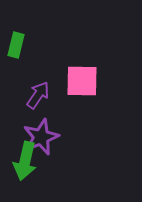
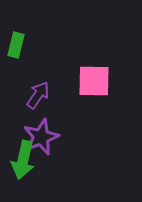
pink square: moved 12 px right
green arrow: moved 2 px left, 1 px up
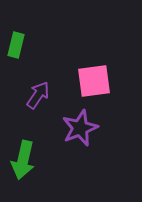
pink square: rotated 9 degrees counterclockwise
purple star: moved 39 px right, 9 px up
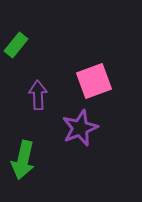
green rectangle: rotated 25 degrees clockwise
pink square: rotated 12 degrees counterclockwise
purple arrow: rotated 36 degrees counterclockwise
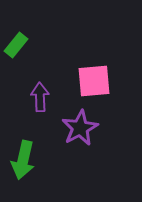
pink square: rotated 15 degrees clockwise
purple arrow: moved 2 px right, 2 px down
purple star: rotated 6 degrees counterclockwise
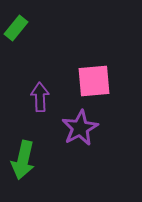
green rectangle: moved 17 px up
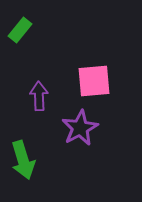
green rectangle: moved 4 px right, 2 px down
purple arrow: moved 1 px left, 1 px up
green arrow: rotated 30 degrees counterclockwise
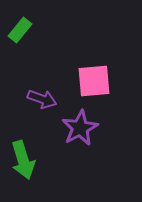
purple arrow: moved 3 px right, 3 px down; rotated 112 degrees clockwise
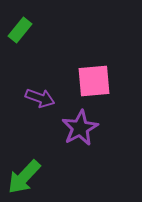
purple arrow: moved 2 px left, 1 px up
green arrow: moved 1 px right, 17 px down; rotated 60 degrees clockwise
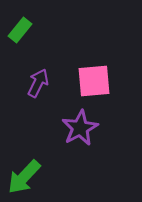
purple arrow: moved 2 px left, 15 px up; rotated 84 degrees counterclockwise
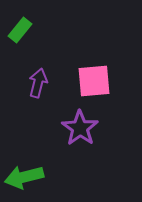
purple arrow: rotated 12 degrees counterclockwise
purple star: rotated 9 degrees counterclockwise
green arrow: rotated 33 degrees clockwise
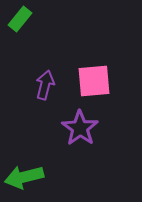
green rectangle: moved 11 px up
purple arrow: moved 7 px right, 2 px down
